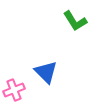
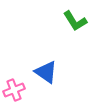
blue triangle: rotated 10 degrees counterclockwise
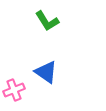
green L-shape: moved 28 px left
